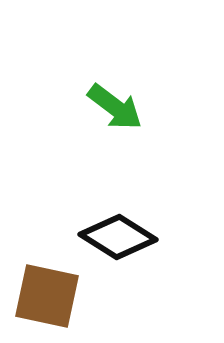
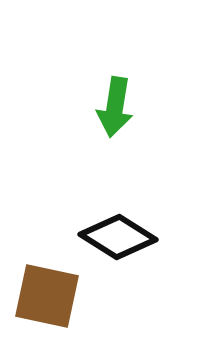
green arrow: rotated 62 degrees clockwise
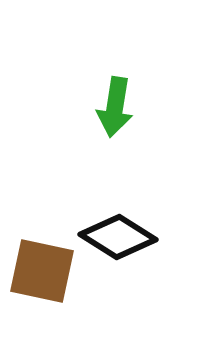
brown square: moved 5 px left, 25 px up
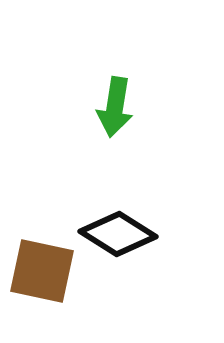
black diamond: moved 3 px up
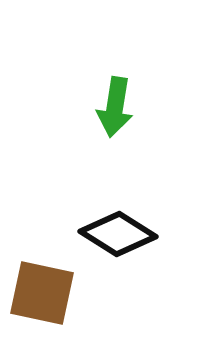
brown square: moved 22 px down
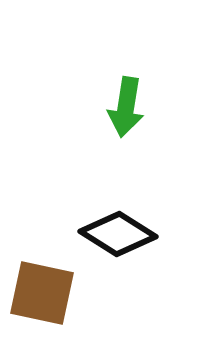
green arrow: moved 11 px right
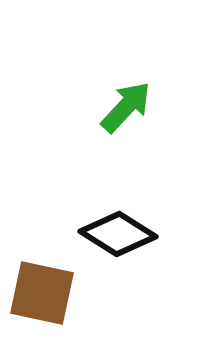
green arrow: rotated 146 degrees counterclockwise
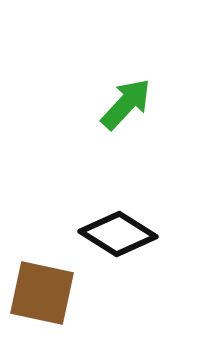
green arrow: moved 3 px up
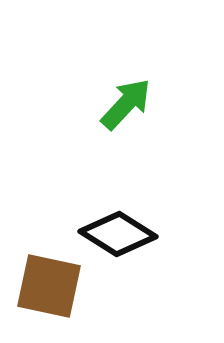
brown square: moved 7 px right, 7 px up
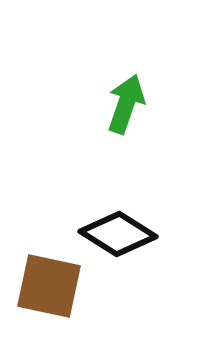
green arrow: rotated 24 degrees counterclockwise
